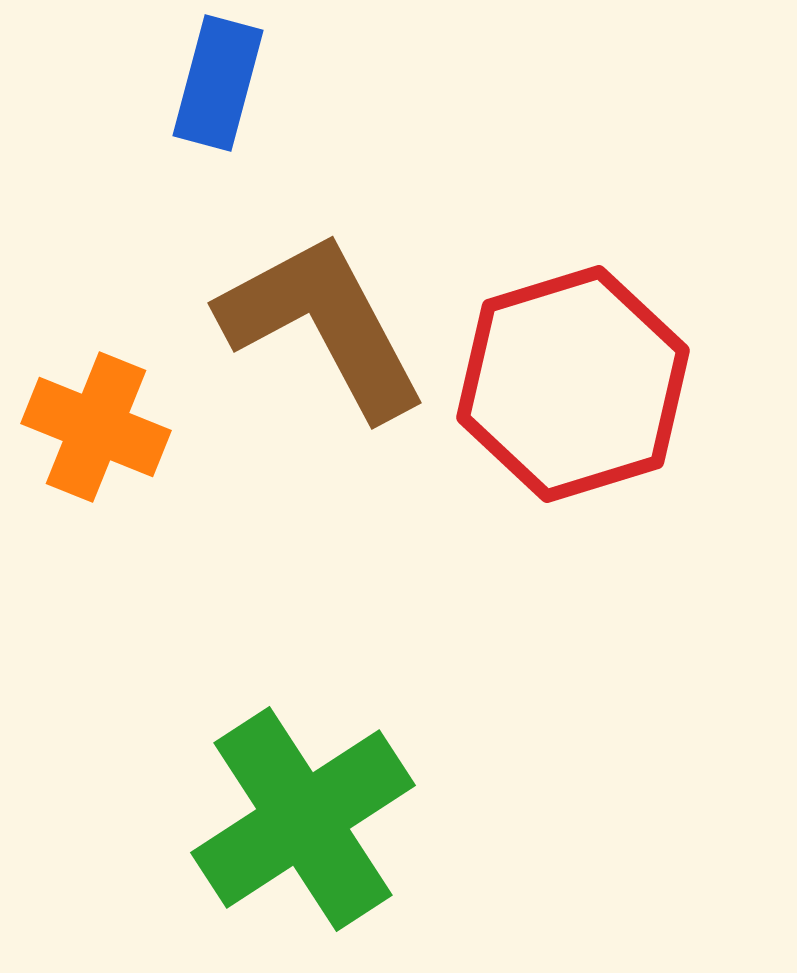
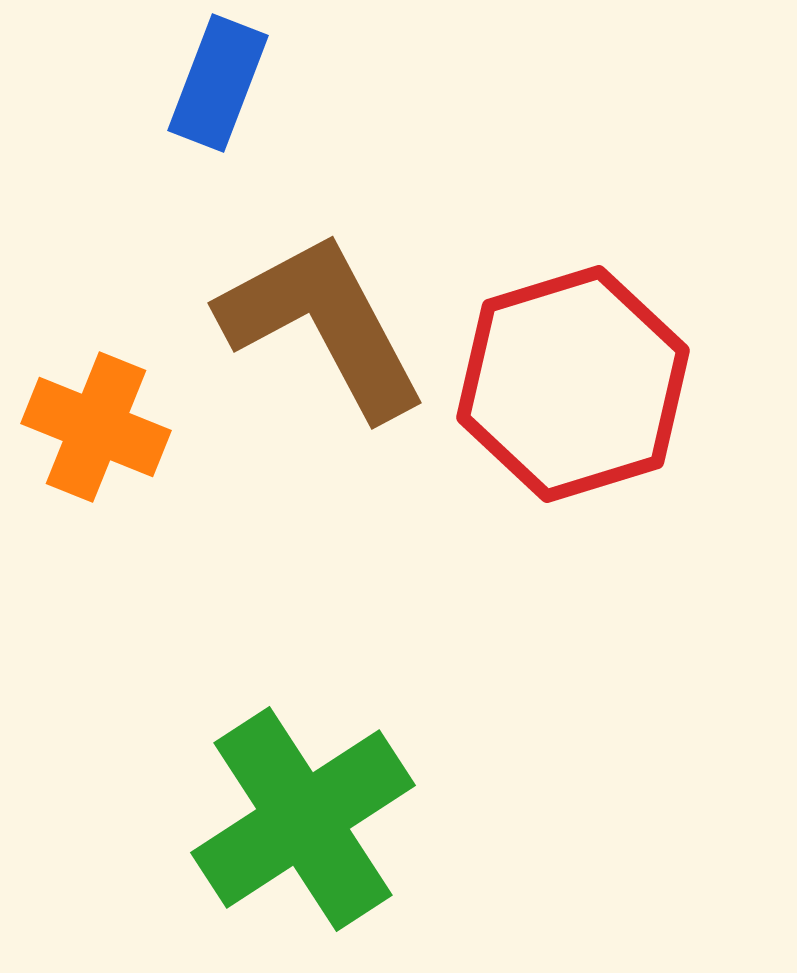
blue rectangle: rotated 6 degrees clockwise
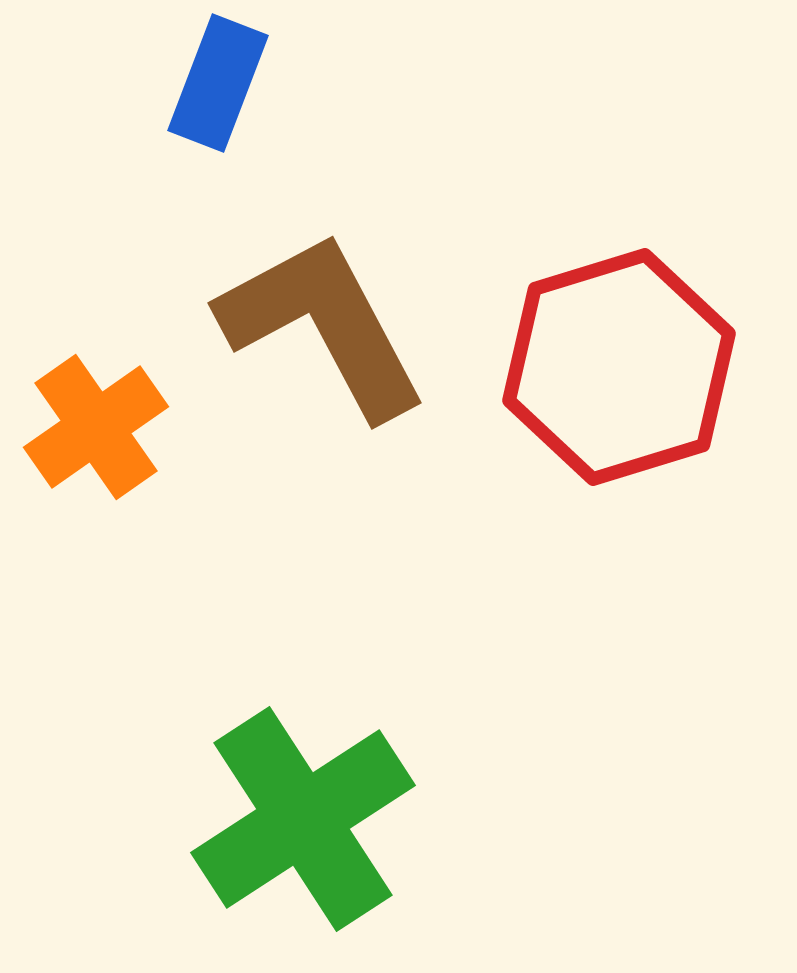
red hexagon: moved 46 px right, 17 px up
orange cross: rotated 33 degrees clockwise
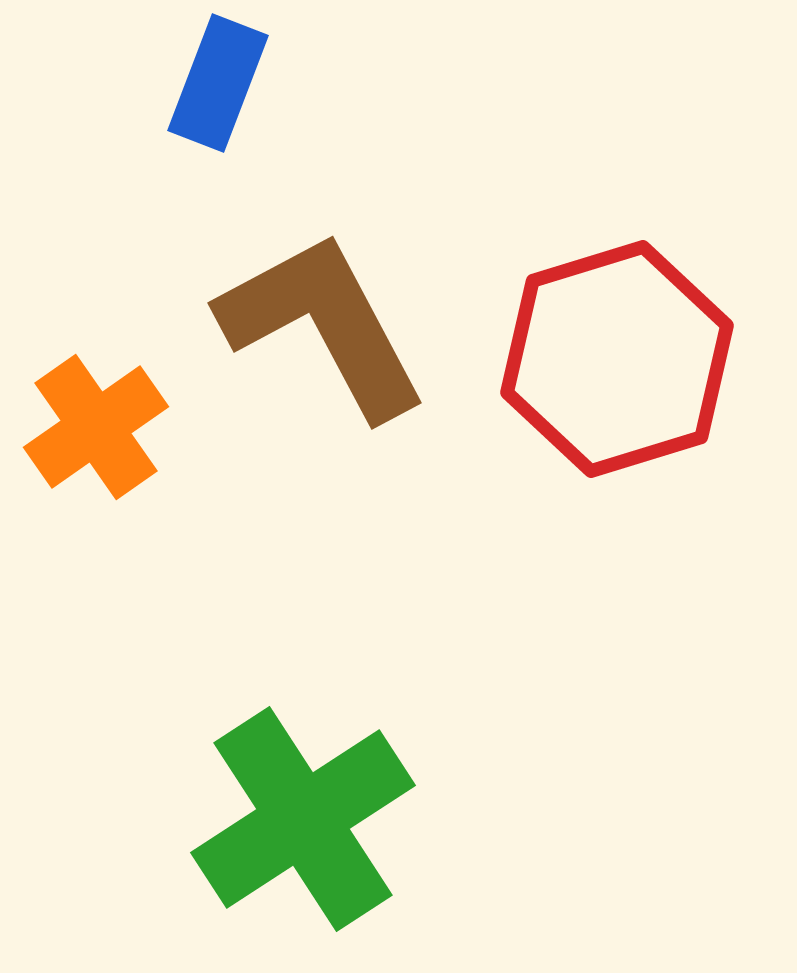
red hexagon: moved 2 px left, 8 px up
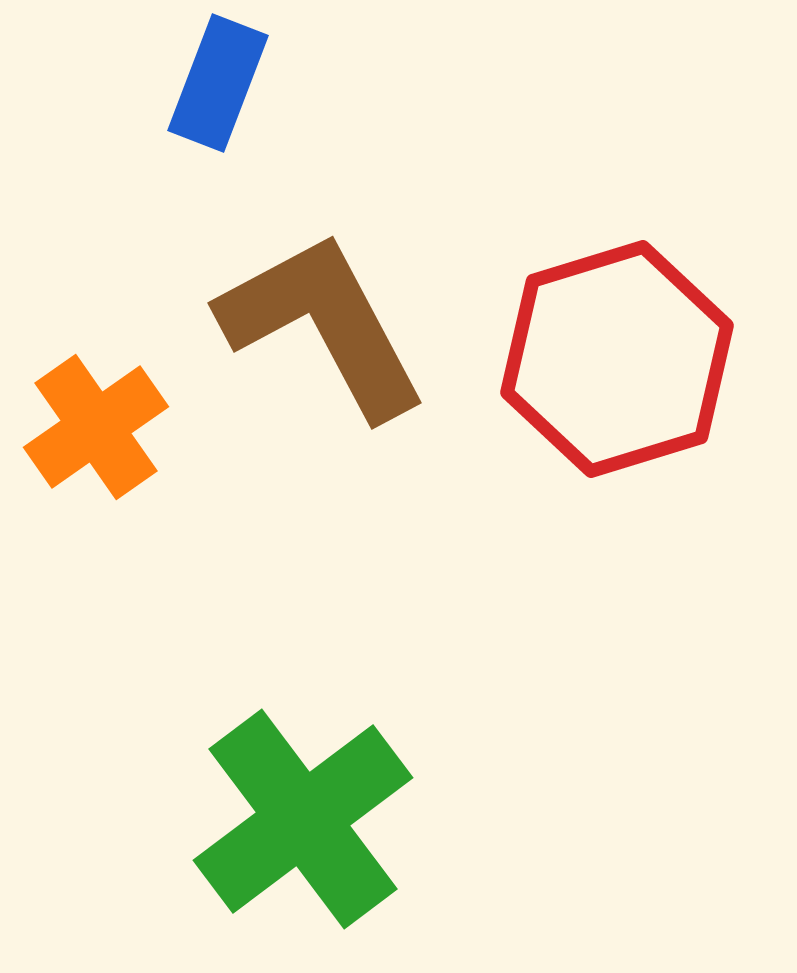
green cross: rotated 4 degrees counterclockwise
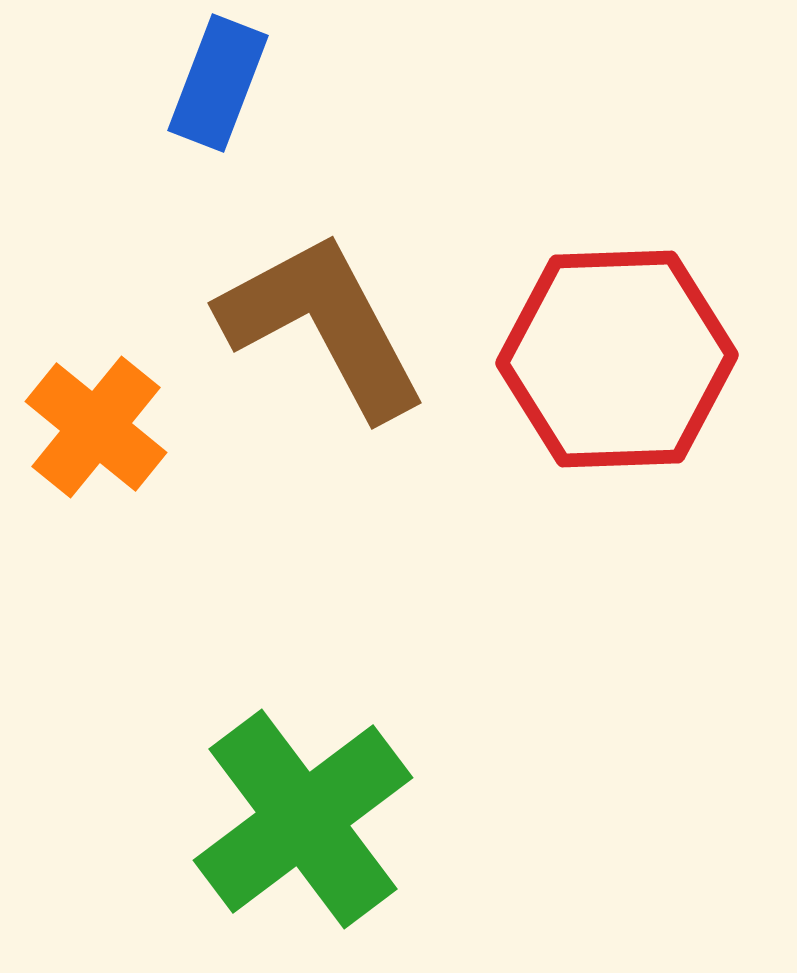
red hexagon: rotated 15 degrees clockwise
orange cross: rotated 16 degrees counterclockwise
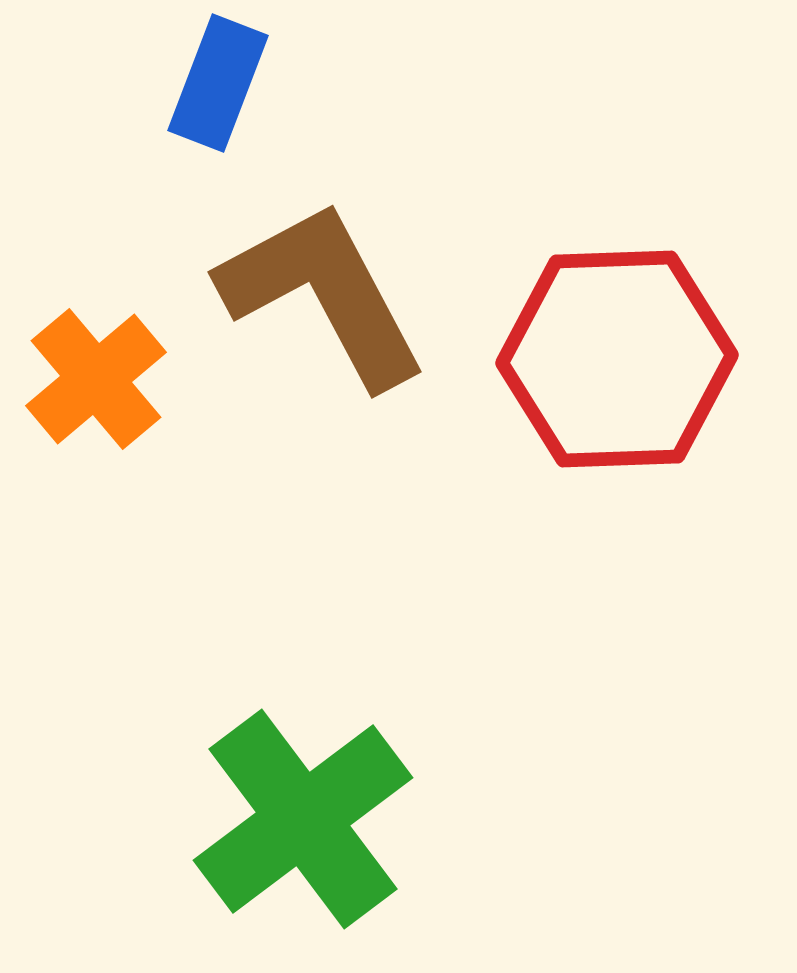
brown L-shape: moved 31 px up
orange cross: moved 48 px up; rotated 11 degrees clockwise
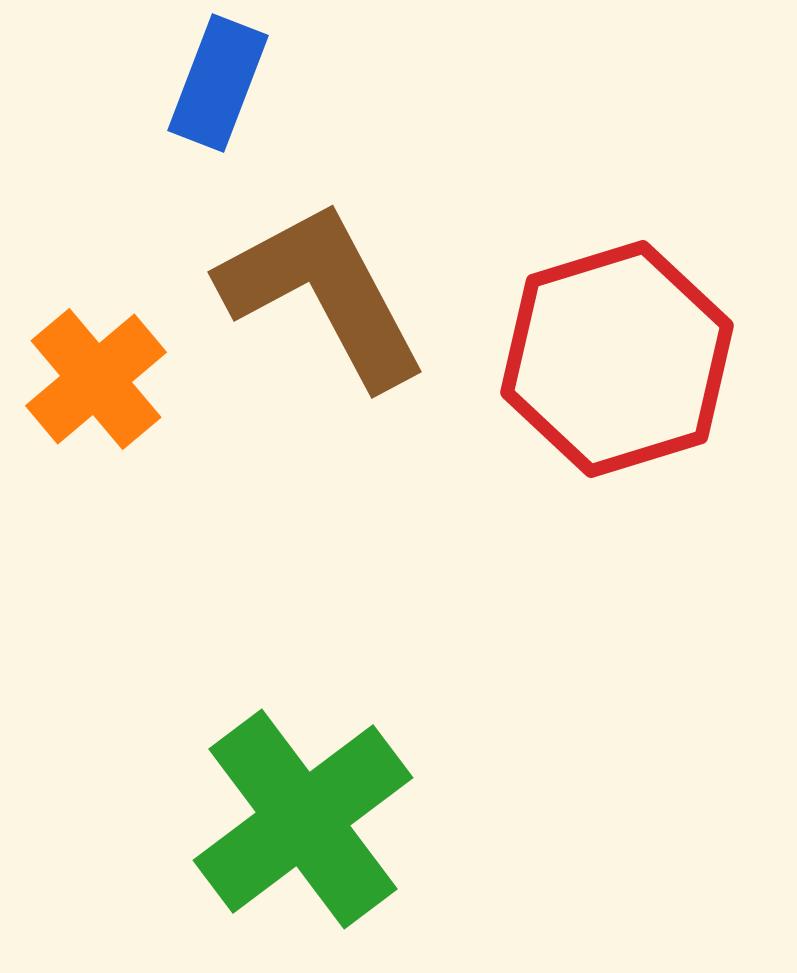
red hexagon: rotated 15 degrees counterclockwise
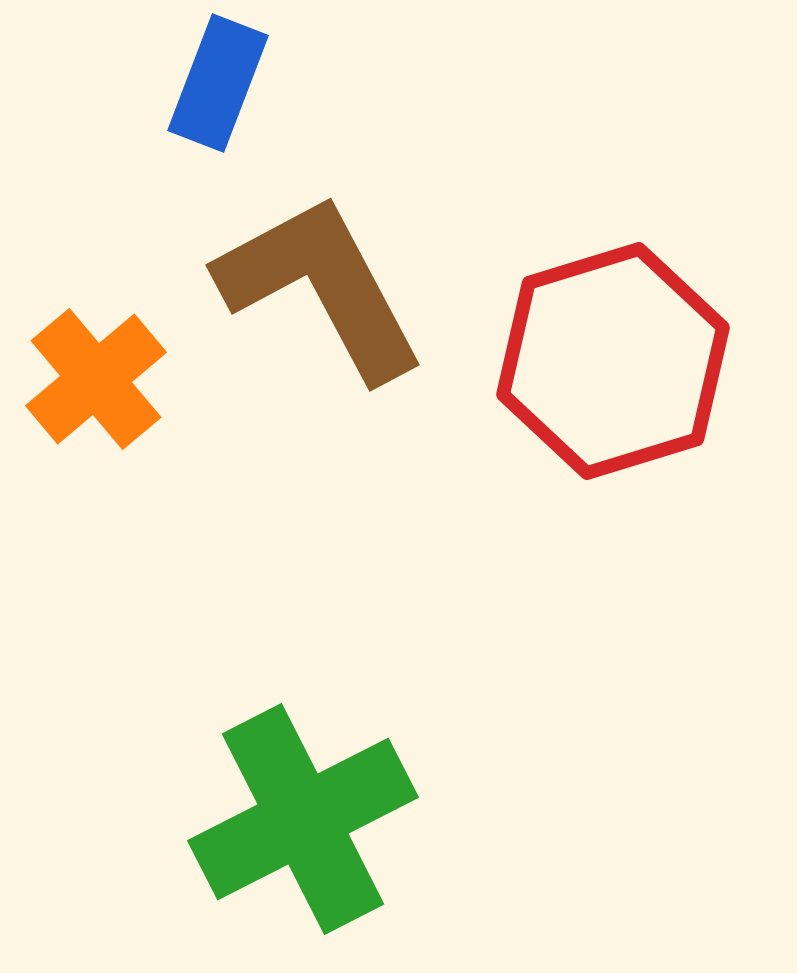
brown L-shape: moved 2 px left, 7 px up
red hexagon: moved 4 px left, 2 px down
green cross: rotated 10 degrees clockwise
